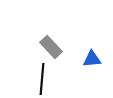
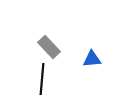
gray rectangle: moved 2 px left
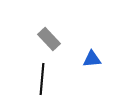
gray rectangle: moved 8 px up
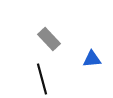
black line: rotated 20 degrees counterclockwise
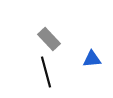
black line: moved 4 px right, 7 px up
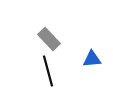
black line: moved 2 px right, 1 px up
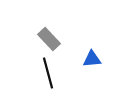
black line: moved 2 px down
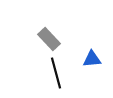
black line: moved 8 px right
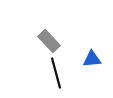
gray rectangle: moved 2 px down
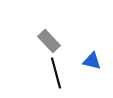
blue triangle: moved 2 px down; rotated 18 degrees clockwise
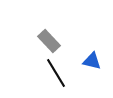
black line: rotated 16 degrees counterclockwise
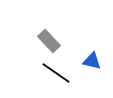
black line: rotated 24 degrees counterclockwise
